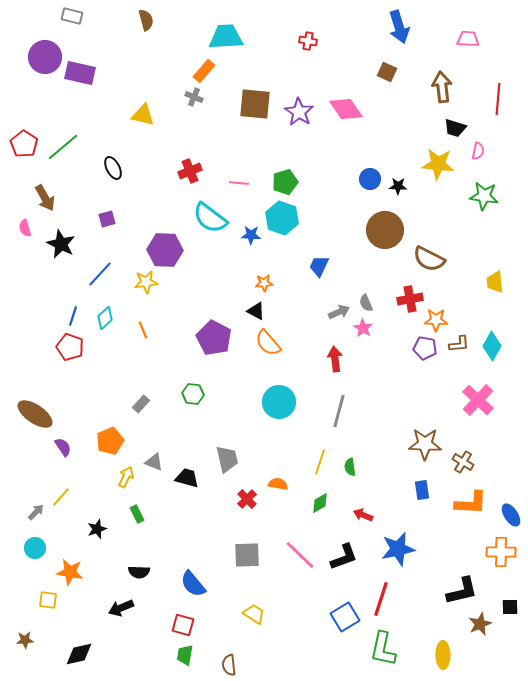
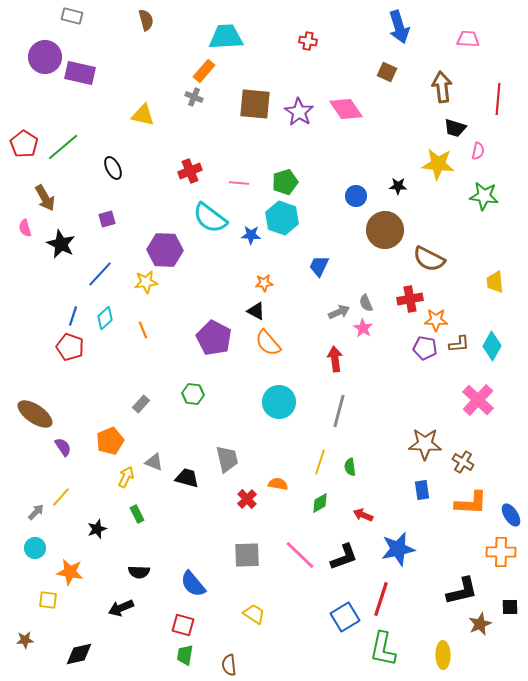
blue circle at (370, 179): moved 14 px left, 17 px down
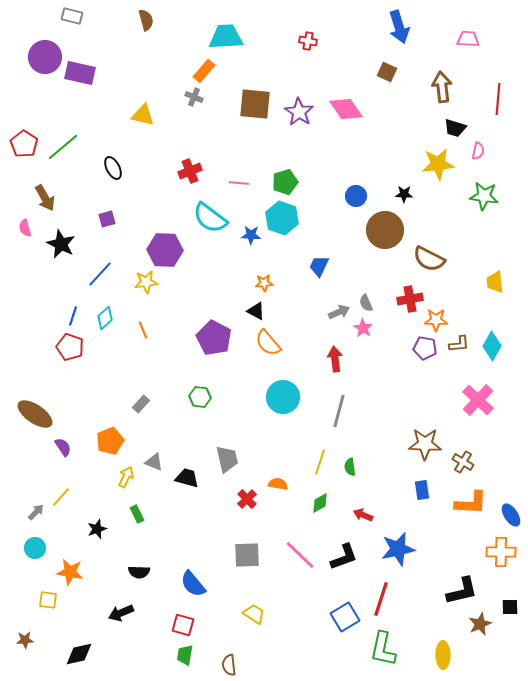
yellow star at (438, 164): rotated 12 degrees counterclockwise
black star at (398, 186): moved 6 px right, 8 px down
green hexagon at (193, 394): moved 7 px right, 3 px down
cyan circle at (279, 402): moved 4 px right, 5 px up
black arrow at (121, 608): moved 5 px down
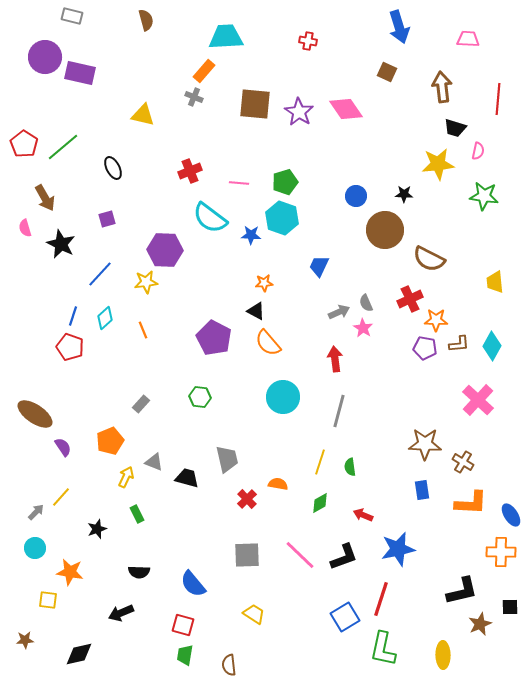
red cross at (410, 299): rotated 15 degrees counterclockwise
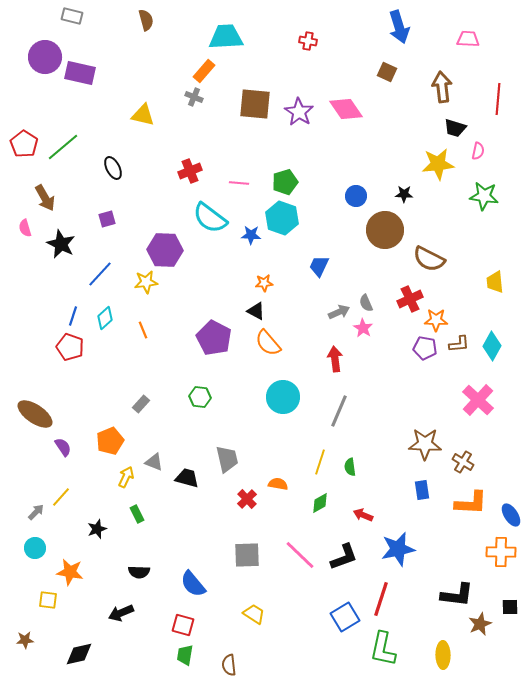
gray line at (339, 411): rotated 8 degrees clockwise
black L-shape at (462, 591): moved 5 px left, 4 px down; rotated 20 degrees clockwise
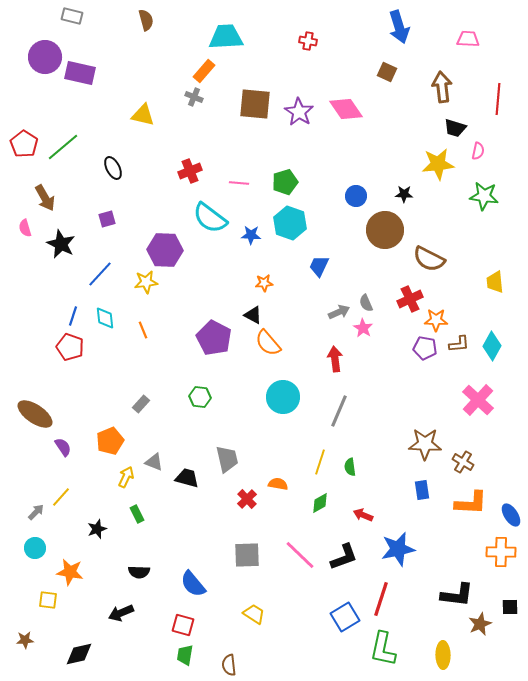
cyan hexagon at (282, 218): moved 8 px right, 5 px down
black triangle at (256, 311): moved 3 px left, 4 px down
cyan diamond at (105, 318): rotated 55 degrees counterclockwise
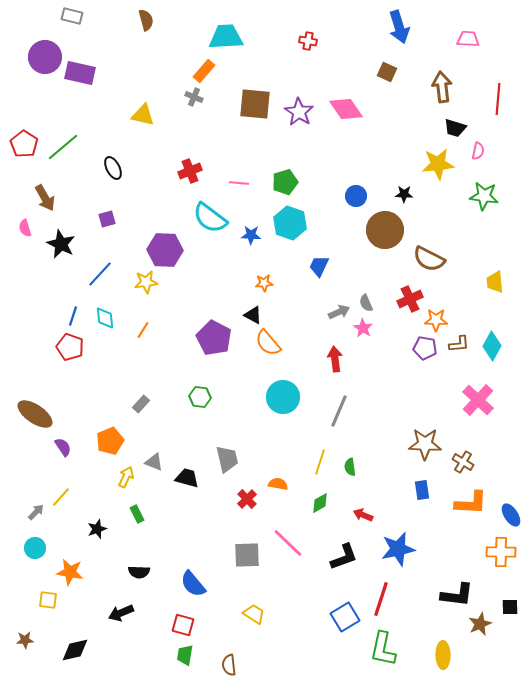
orange line at (143, 330): rotated 54 degrees clockwise
pink line at (300, 555): moved 12 px left, 12 px up
black diamond at (79, 654): moved 4 px left, 4 px up
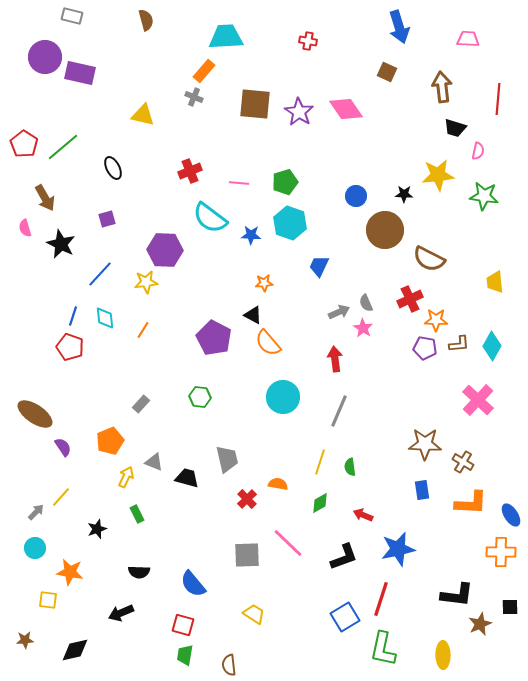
yellow star at (438, 164): moved 11 px down
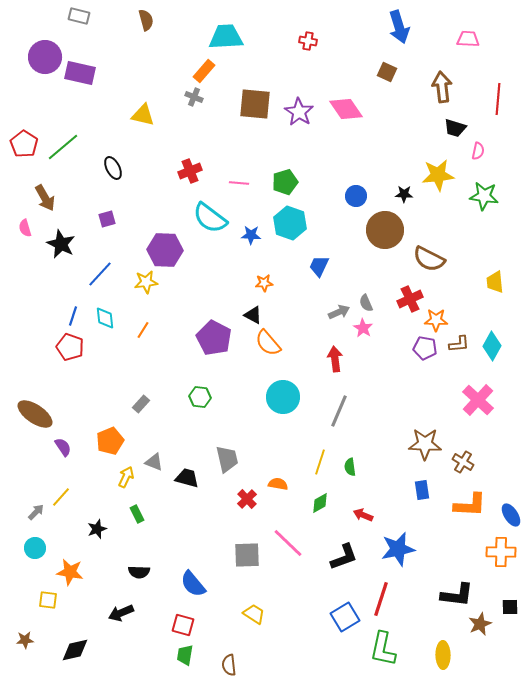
gray rectangle at (72, 16): moved 7 px right
orange L-shape at (471, 503): moved 1 px left, 2 px down
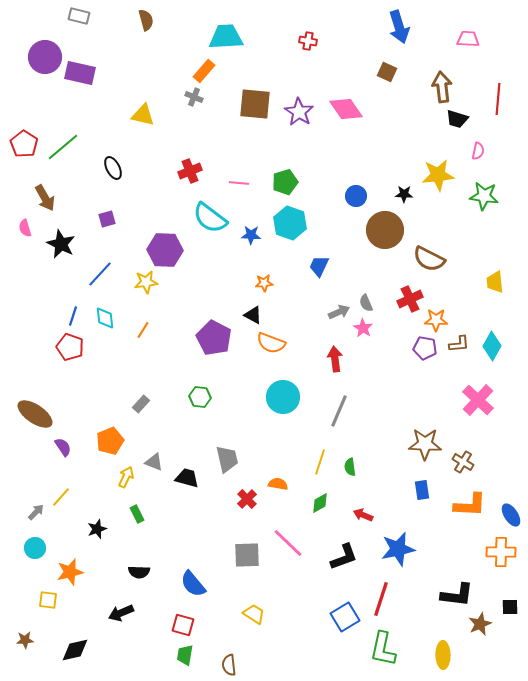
black trapezoid at (455, 128): moved 2 px right, 9 px up
orange semicircle at (268, 343): moved 3 px right; rotated 28 degrees counterclockwise
orange star at (70, 572): rotated 24 degrees counterclockwise
